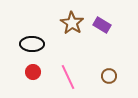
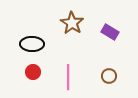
purple rectangle: moved 8 px right, 7 px down
pink line: rotated 25 degrees clockwise
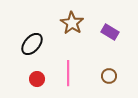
black ellipse: rotated 50 degrees counterclockwise
red circle: moved 4 px right, 7 px down
pink line: moved 4 px up
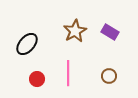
brown star: moved 3 px right, 8 px down; rotated 10 degrees clockwise
black ellipse: moved 5 px left
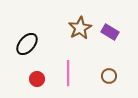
brown star: moved 5 px right, 3 px up
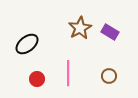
black ellipse: rotated 10 degrees clockwise
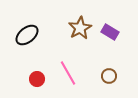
black ellipse: moved 9 px up
pink line: rotated 30 degrees counterclockwise
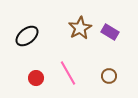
black ellipse: moved 1 px down
red circle: moved 1 px left, 1 px up
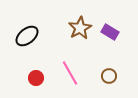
pink line: moved 2 px right
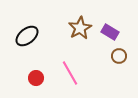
brown circle: moved 10 px right, 20 px up
